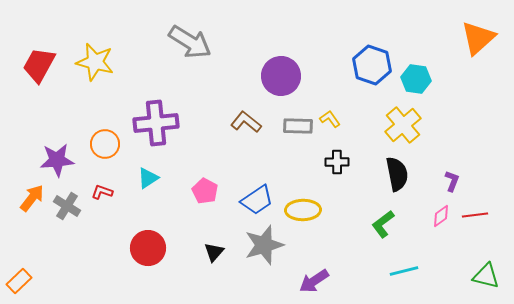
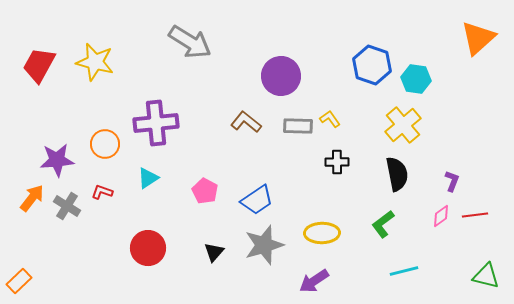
yellow ellipse: moved 19 px right, 23 px down
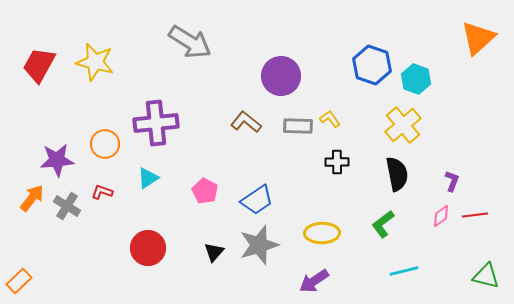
cyan hexagon: rotated 12 degrees clockwise
gray star: moved 5 px left
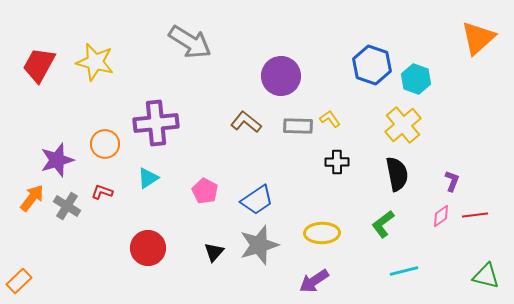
purple star: rotated 12 degrees counterclockwise
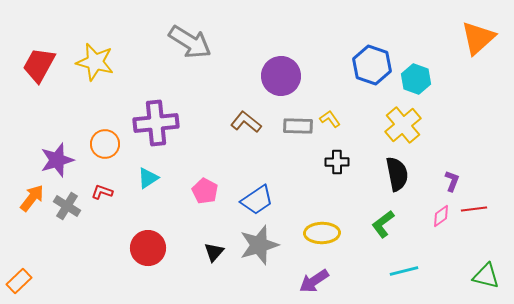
red line: moved 1 px left, 6 px up
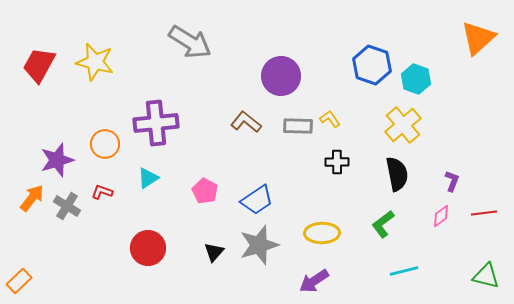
red line: moved 10 px right, 4 px down
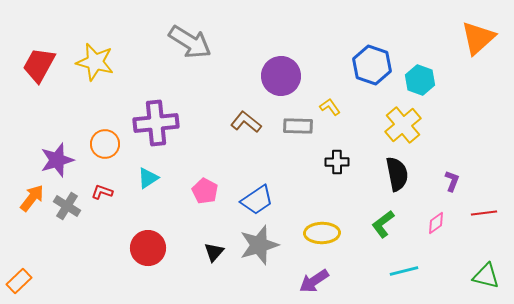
cyan hexagon: moved 4 px right, 1 px down
yellow L-shape: moved 12 px up
pink diamond: moved 5 px left, 7 px down
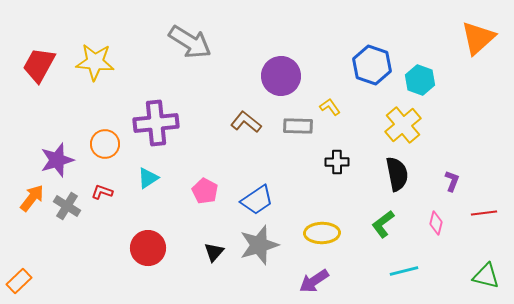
yellow star: rotated 9 degrees counterclockwise
pink diamond: rotated 40 degrees counterclockwise
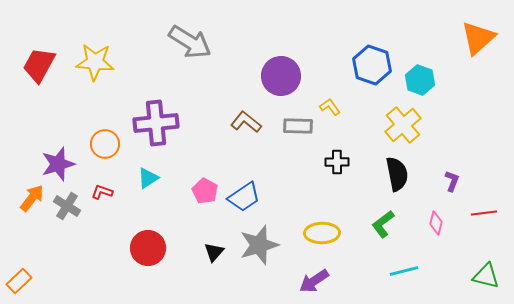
purple star: moved 1 px right, 4 px down
blue trapezoid: moved 13 px left, 3 px up
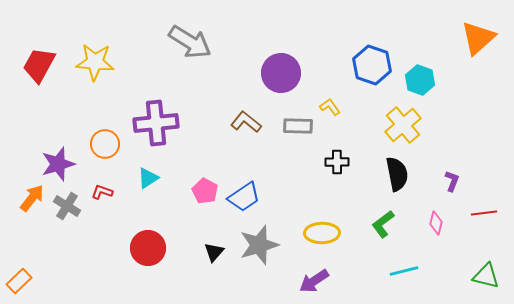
purple circle: moved 3 px up
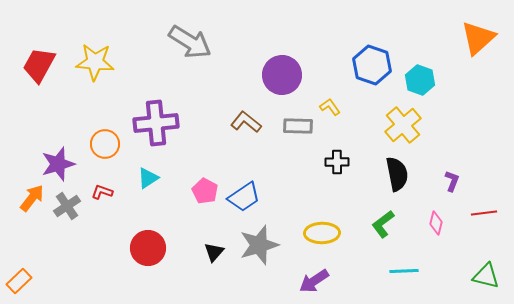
purple circle: moved 1 px right, 2 px down
gray cross: rotated 24 degrees clockwise
cyan line: rotated 12 degrees clockwise
